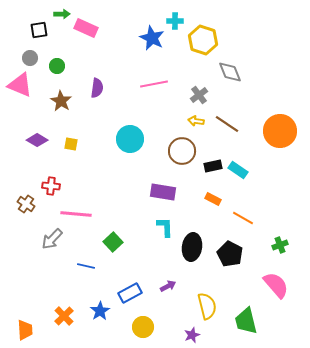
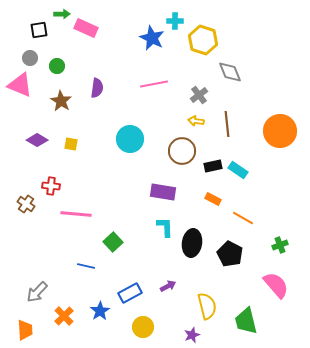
brown line at (227, 124): rotated 50 degrees clockwise
gray arrow at (52, 239): moved 15 px left, 53 px down
black ellipse at (192, 247): moved 4 px up
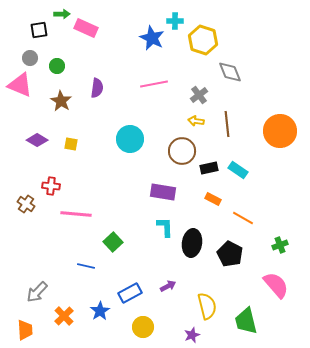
black rectangle at (213, 166): moved 4 px left, 2 px down
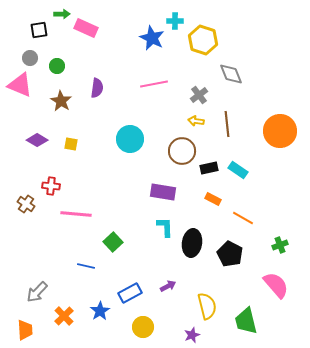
gray diamond at (230, 72): moved 1 px right, 2 px down
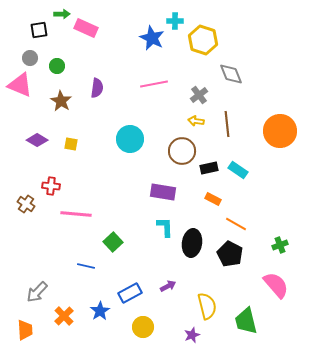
orange line at (243, 218): moved 7 px left, 6 px down
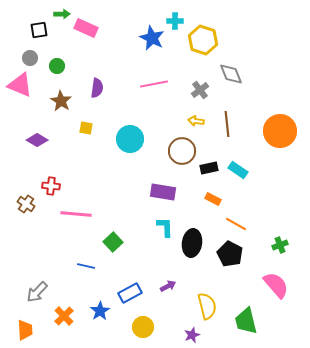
gray cross at (199, 95): moved 1 px right, 5 px up
yellow square at (71, 144): moved 15 px right, 16 px up
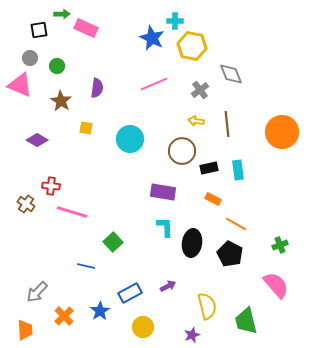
yellow hexagon at (203, 40): moved 11 px left, 6 px down; rotated 8 degrees counterclockwise
pink line at (154, 84): rotated 12 degrees counterclockwise
orange circle at (280, 131): moved 2 px right, 1 px down
cyan rectangle at (238, 170): rotated 48 degrees clockwise
pink line at (76, 214): moved 4 px left, 2 px up; rotated 12 degrees clockwise
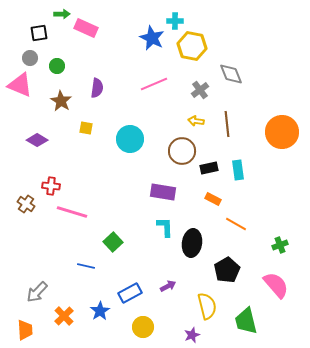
black square at (39, 30): moved 3 px down
black pentagon at (230, 254): moved 3 px left, 16 px down; rotated 15 degrees clockwise
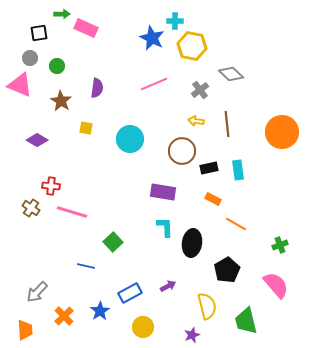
gray diamond at (231, 74): rotated 25 degrees counterclockwise
brown cross at (26, 204): moved 5 px right, 4 px down
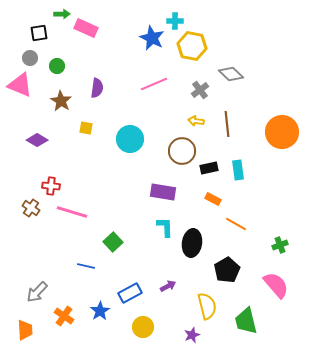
orange cross at (64, 316): rotated 12 degrees counterclockwise
